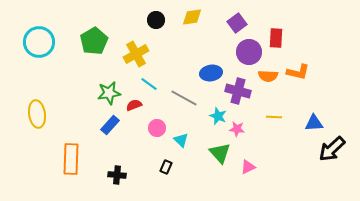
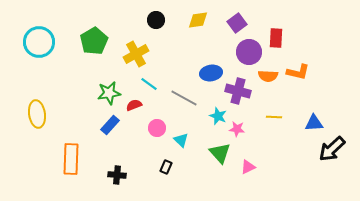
yellow diamond: moved 6 px right, 3 px down
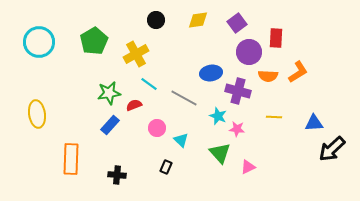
orange L-shape: rotated 45 degrees counterclockwise
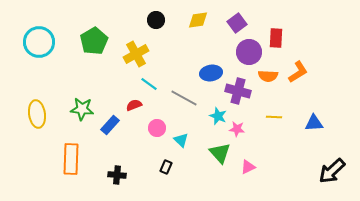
green star: moved 27 px left, 16 px down; rotated 15 degrees clockwise
black arrow: moved 22 px down
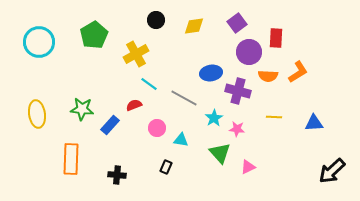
yellow diamond: moved 4 px left, 6 px down
green pentagon: moved 6 px up
cyan star: moved 4 px left, 2 px down; rotated 18 degrees clockwise
cyan triangle: rotated 35 degrees counterclockwise
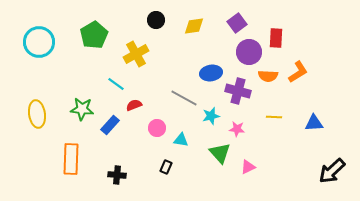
cyan line: moved 33 px left
cyan star: moved 3 px left, 2 px up; rotated 18 degrees clockwise
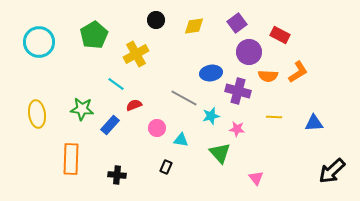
red rectangle: moved 4 px right, 3 px up; rotated 66 degrees counterclockwise
pink triangle: moved 8 px right, 11 px down; rotated 42 degrees counterclockwise
